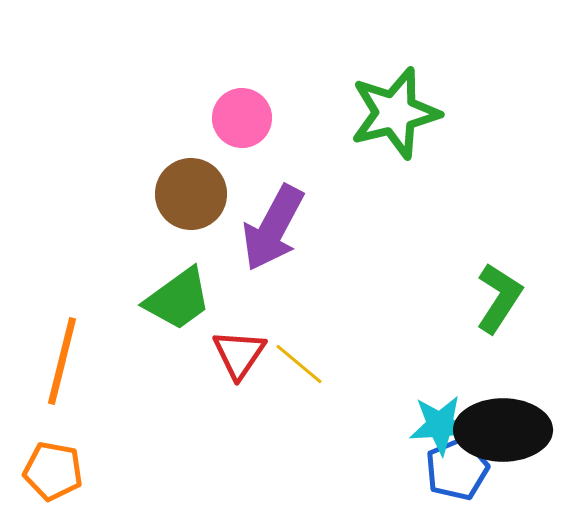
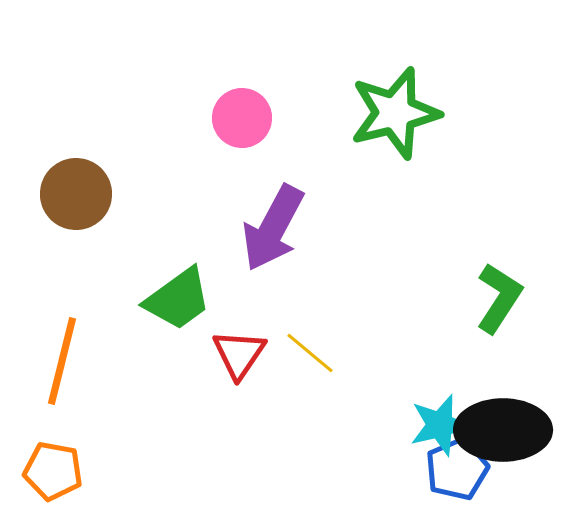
brown circle: moved 115 px left
yellow line: moved 11 px right, 11 px up
cyan star: rotated 10 degrees counterclockwise
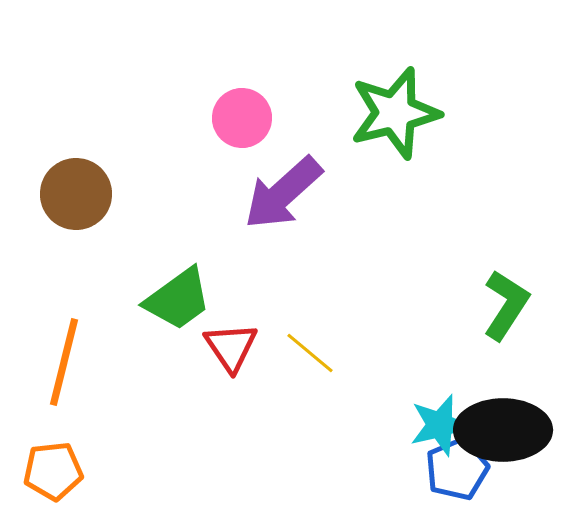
purple arrow: moved 10 px right, 35 px up; rotated 20 degrees clockwise
green L-shape: moved 7 px right, 7 px down
red triangle: moved 8 px left, 7 px up; rotated 8 degrees counterclockwise
orange line: moved 2 px right, 1 px down
orange pentagon: rotated 16 degrees counterclockwise
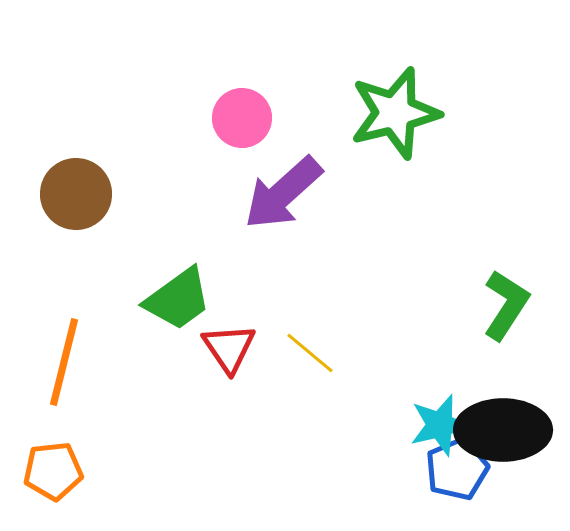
red triangle: moved 2 px left, 1 px down
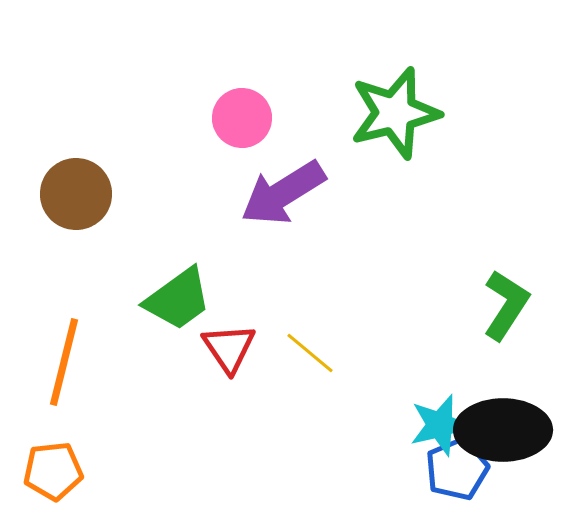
purple arrow: rotated 10 degrees clockwise
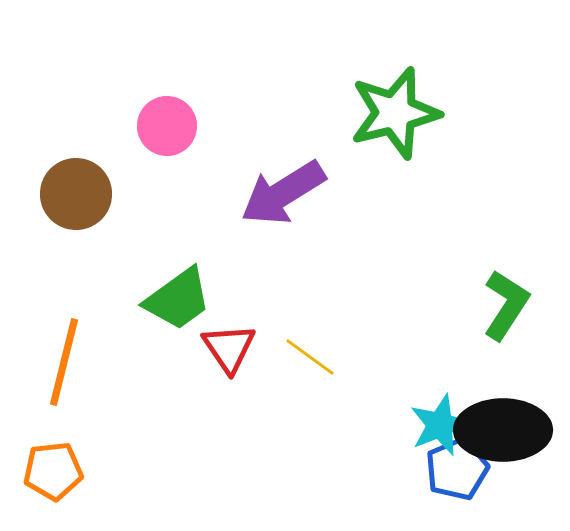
pink circle: moved 75 px left, 8 px down
yellow line: moved 4 px down; rotated 4 degrees counterclockwise
cyan star: rotated 8 degrees counterclockwise
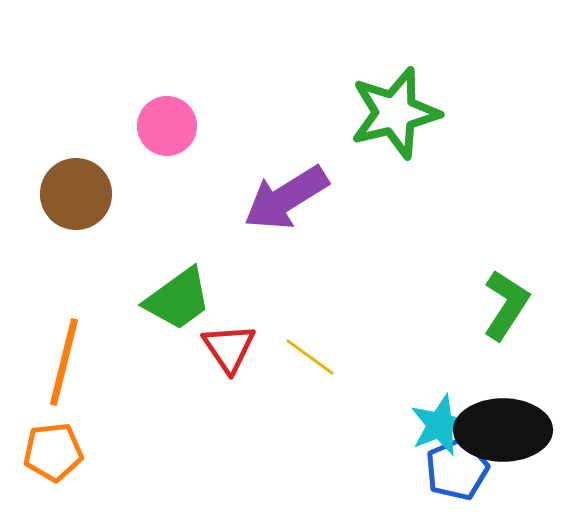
purple arrow: moved 3 px right, 5 px down
orange pentagon: moved 19 px up
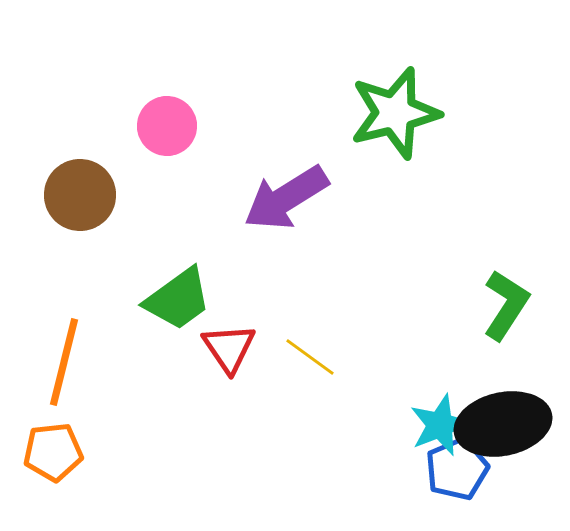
brown circle: moved 4 px right, 1 px down
black ellipse: moved 6 px up; rotated 12 degrees counterclockwise
